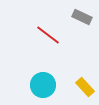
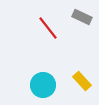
red line: moved 7 px up; rotated 15 degrees clockwise
yellow rectangle: moved 3 px left, 6 px up
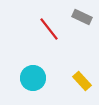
red line: moved 1 px right, 1 px down
cyan circle: moved 10 px left, 7 px up
